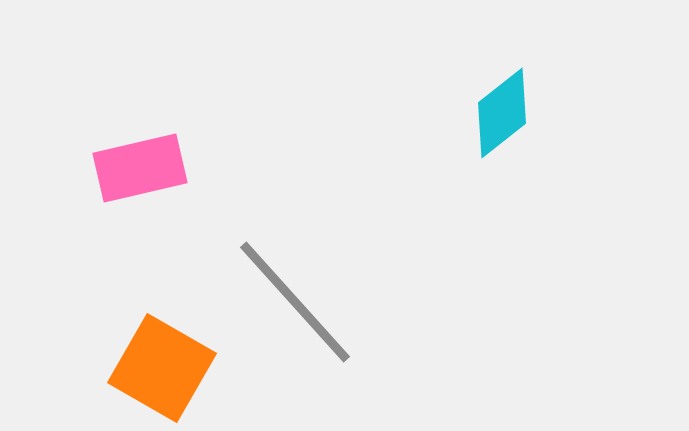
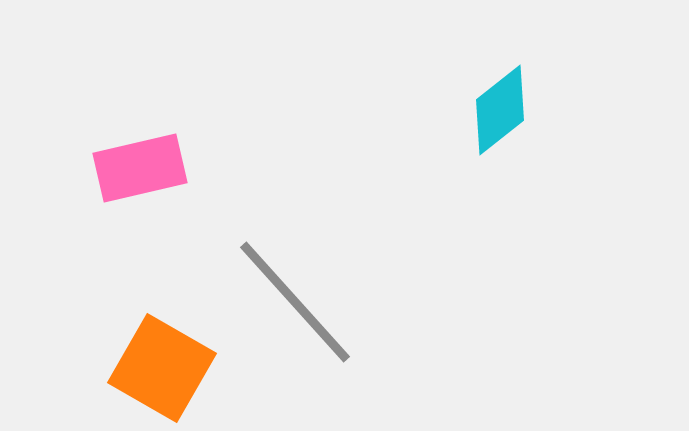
cyan diamond: moved 2 px left, 3 px up
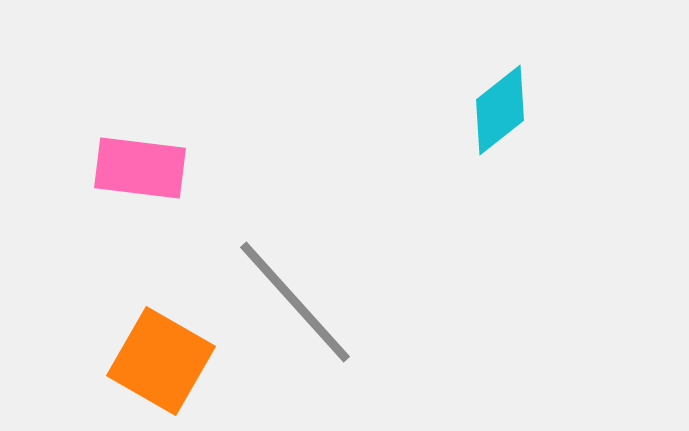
pink rectangle: rotated 20 degrees clockwise
orange square: moved 1 px left, 7 px up
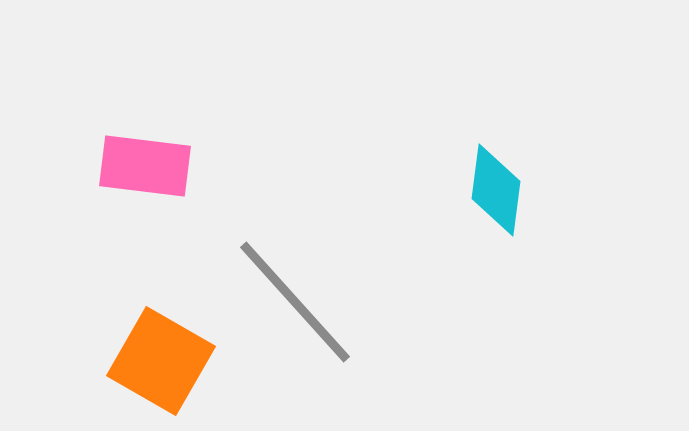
cyan diamond: moved 4 px left, 80 px down; rotated 44 degrees counterclockwise
pink rectangle: moved 5 px right, 2 px up
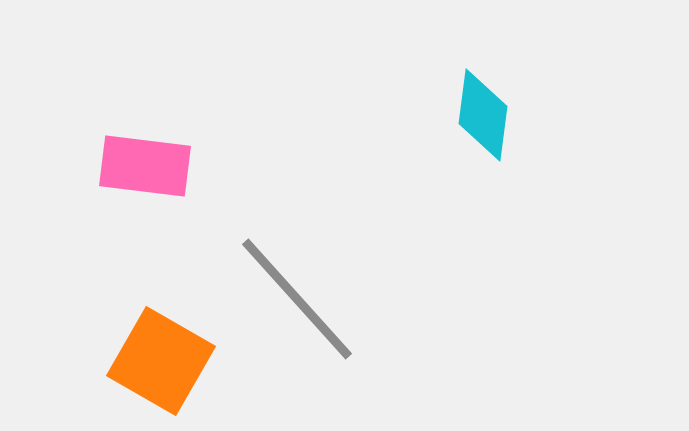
cyan diamond: moved 13 px left, 75 px up
gray line: moved 2 px right, 3 px up
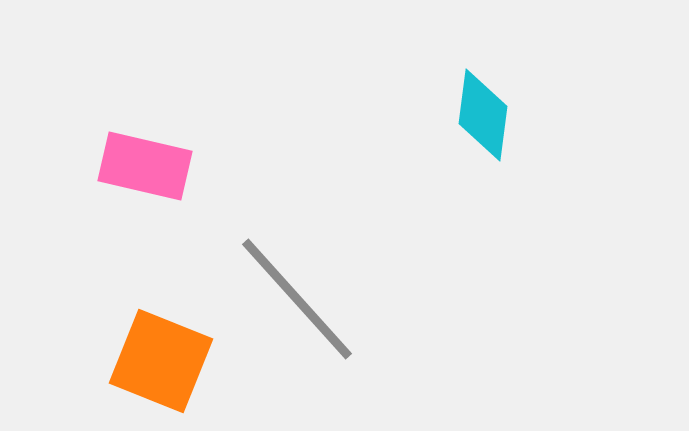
pink rectangle: rotated 6 degrees clockwise
orange square: rotated 8 degrees counterclockwise
